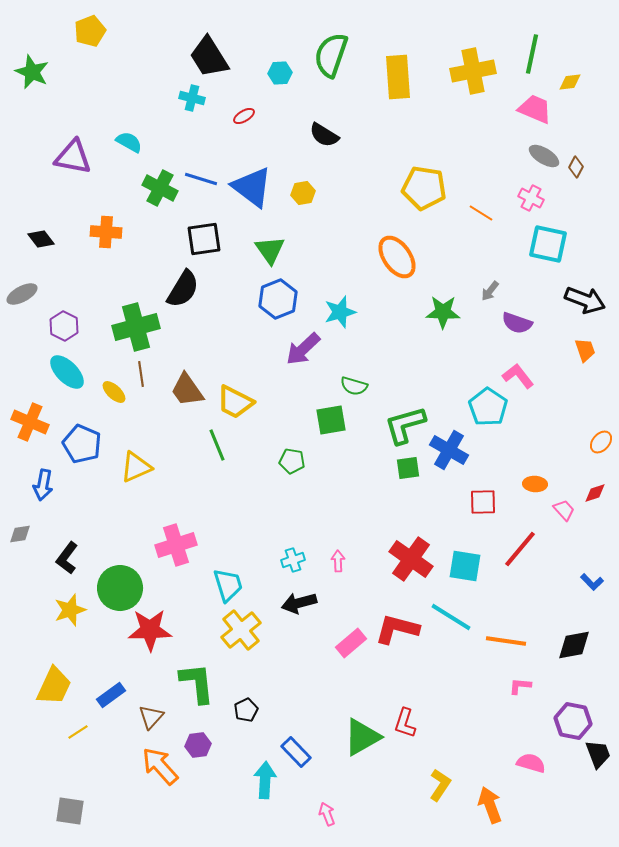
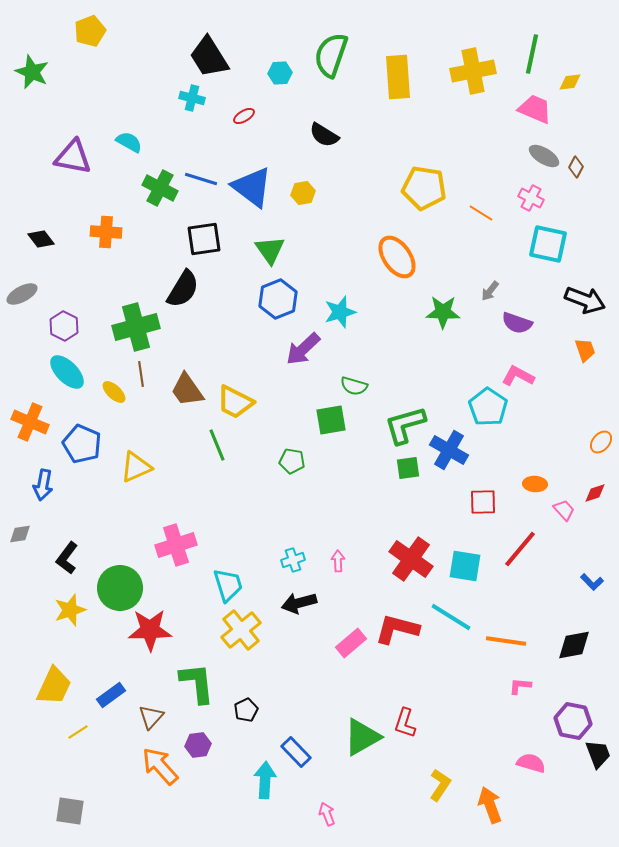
pink L-shape at (518, 376): rotated 24 degrees counterclockwise
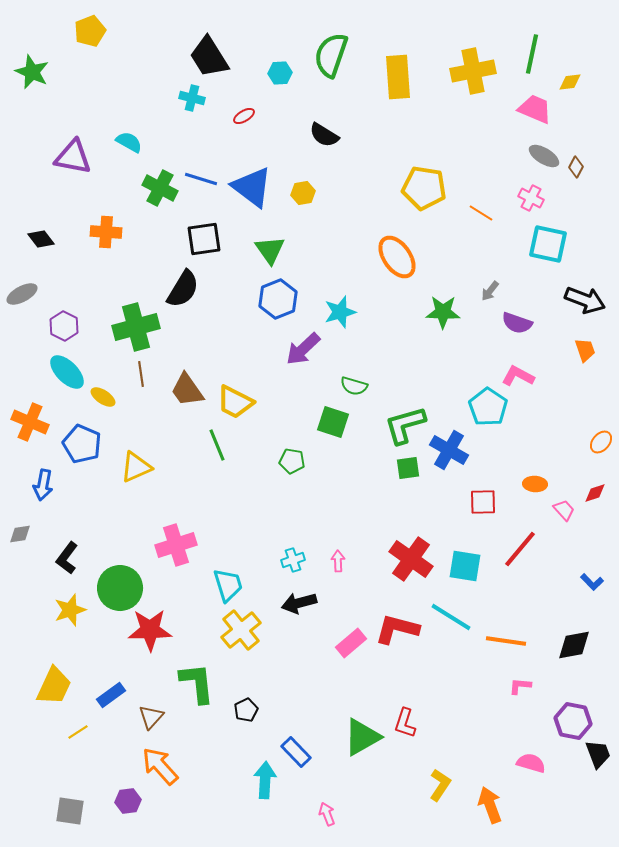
yellow ellipse at (114, 392): moved 11 px left, 5 px down; rotated 10 degrees counterclockwise
green square at (331, 420): moved 2 px right, 2 px down; rotated 28 degrees clockwise
purple hexagon at (198, 745): moved 70 px left, 56 px down
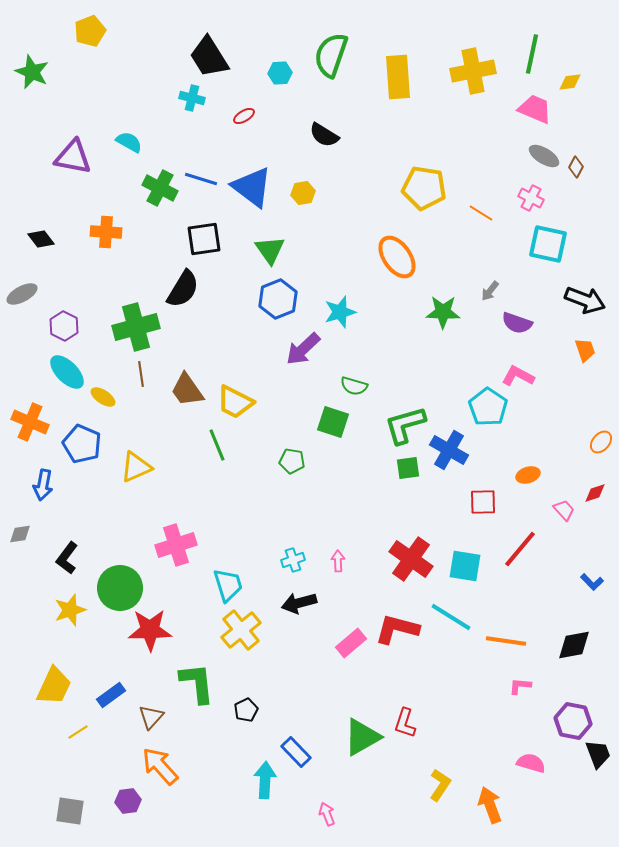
orange ellipse at (535, 484): moved 7 px left, 9 px up; rotated 20 degrees counterclockwise
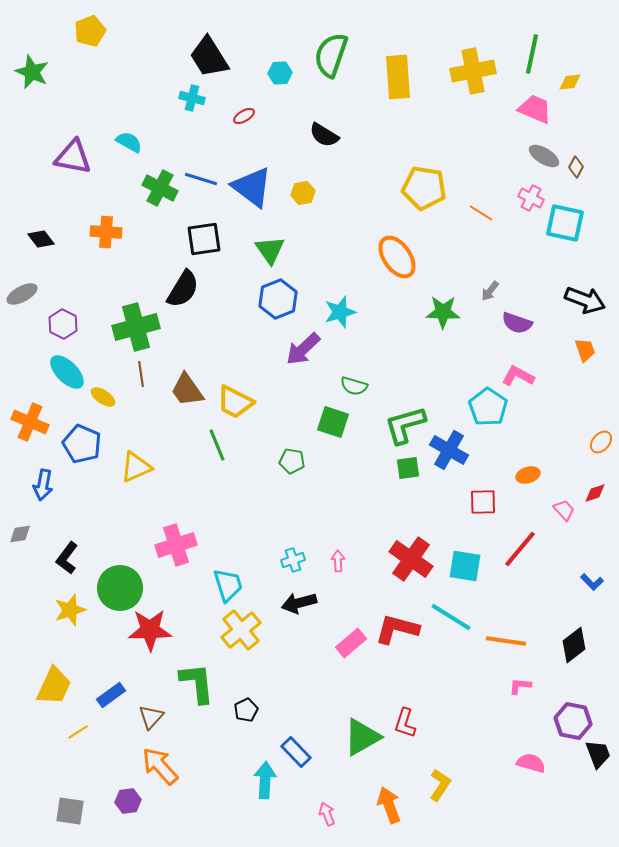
cyan square at (548, 244): moved 17 px right, 21 px up
purple hexagon at (64, 326): moved 1 px left, 2 px up
black diamond at (574, 645): rotated 27 degrees counterclockwise
orange arrow at (490, 805): moved 101 px left
